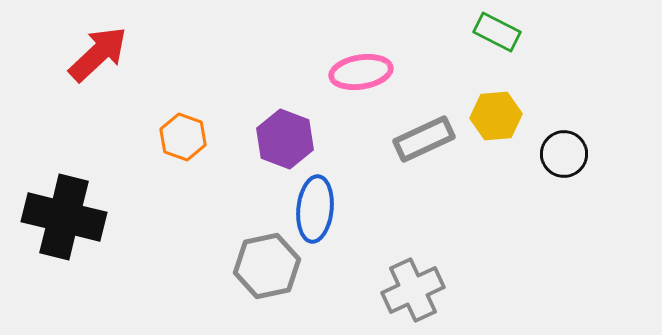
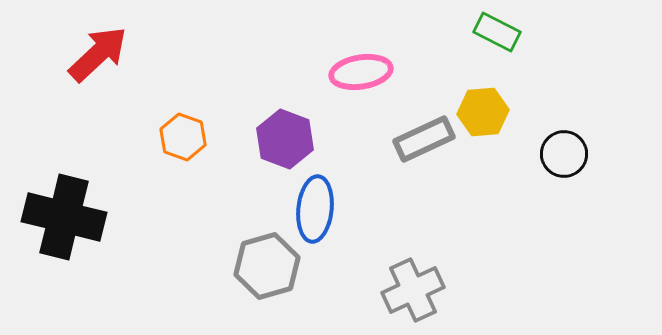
yellow hexagon: moved 13 px left, 4 px up
gray hexagon: rotated 4 degrees counterclockwise
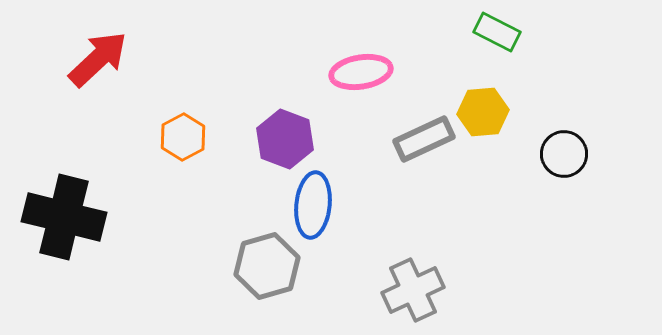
red arrow: moved 5 px down
orange hexagon: rotated 12 degrees clockwise
blue ellipse: moved 2 px left, 4 px up
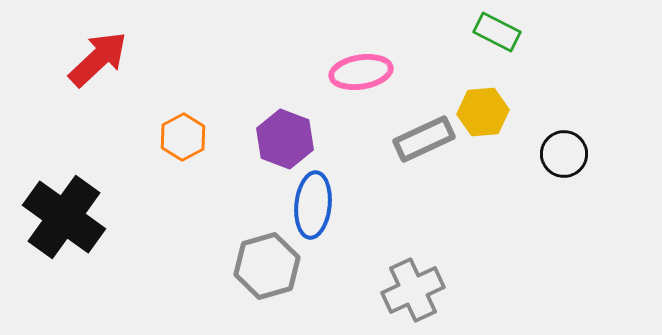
black cross: rotated 22 degrees clockwise
